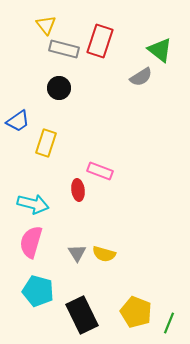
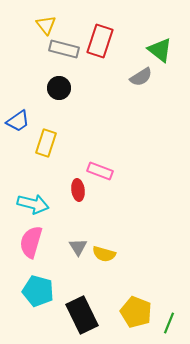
gray triangle: moved 1 px right, 6 px up
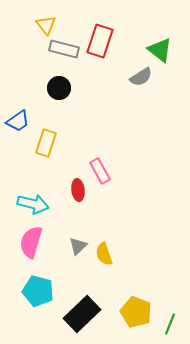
pink rectangle: rotated 40 degrees clockwise
gray triangle: moved 1 px up; rotated 18 degrees clockwise
yellow semicircle: rotated 55 degrees clockwise
black rectangle: moved 1 px up; rotated 72 degrees clockwise
green line: moved 1 px right, 1 px down
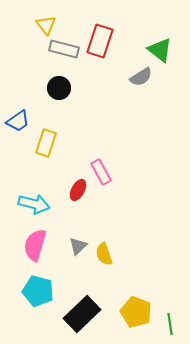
pink rectangle: moved 1 px right, 1 px down
red ellipse: rotated 35 degrees clockwise
cyan arrow: moved 1 px right
pink semicircle: moved 4 px right, 3 px down
green line: rotated 30 degrees counterclockwise
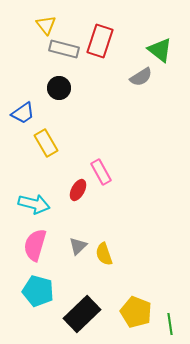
blue trapezoid: moved 5 px right, 8 px up
yellow rectangle: rotated 48 degrees counterclockwise
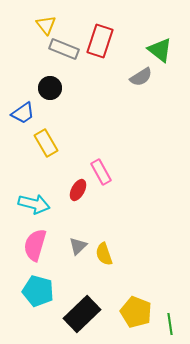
gray rectangle: rotated 8 degrees clockwise
black circle: moved 9 px left
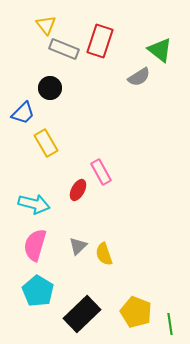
gray semicircle: moved 2 px left
blue trapezoid: rotated 10 degrees counterclockwise
cyan pentagon: rotated 16 degrees clockwise
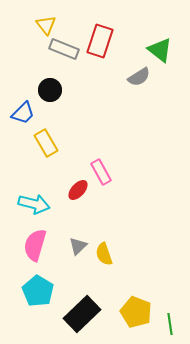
black circle: moved 2 px down
red ellipse: rotated 15 degrees clockwise
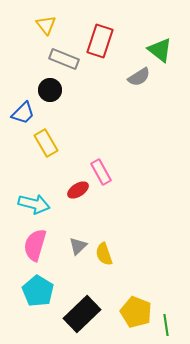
gray rectangle: moved 10 px down
red ellipse: rotated 15 degrees clockwise
green line: moved 4 px left, 1 px down
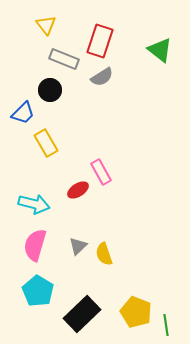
gray semicircle: moved 37 px left
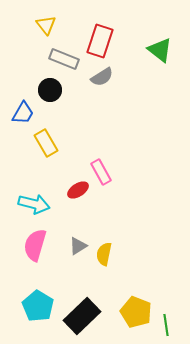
blue trapezoid: rotated 15 degrees counterclockwise
gray triangle: rotated 12 degrees clockwise
yellow semicircle: rotated 30 degrees clockwise
cyan pentagon: moved 15 px down
black rectangle: moved 2 px down
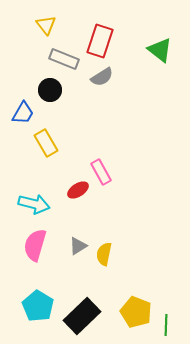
green line: rotated 10 degrees clockwise
